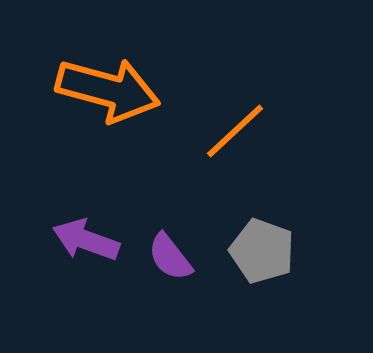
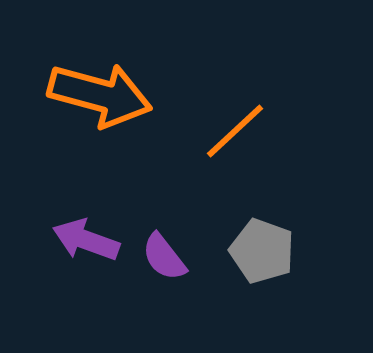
orange arrow: moved 8 px left, 5 px down
purple semicircle: moved 6 px left
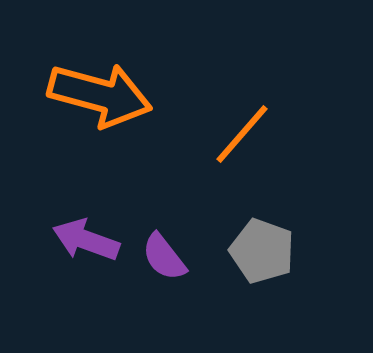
orange line: moved 7 px right, 3 px down; rotated 6 degrees counterclockwise
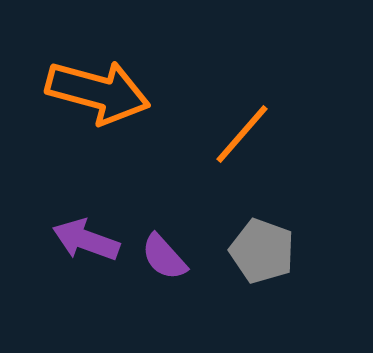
orange arrow: moved 2 px left, 3 px up
purple semicircle: rotated 4 degrees counterclockwise
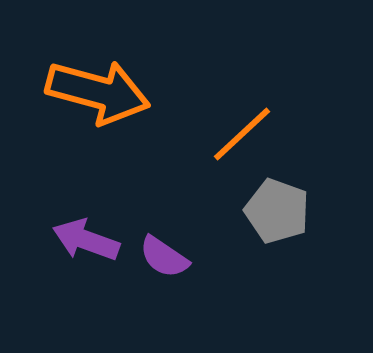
orange line: rotated 6 degrees clockwise
gray pentagon: moved 15 px right, 40 px up
purple semicircle: rotated 14 degrees counterclockwise
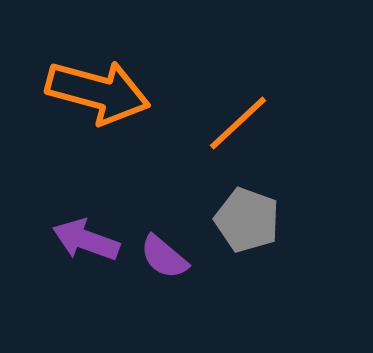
orange line: moved 4 px left, 11 px up
gray pentagon: moved 30 px left, 9 px down
purple semicircle: rotated 6 degrees clockwise
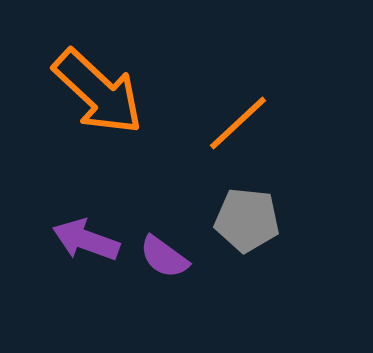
orange arrow: rotated 28 degrees clockwise
gray pentagon: rotated 14 degrees counterclockwise
purple semicircle: rotated 4 degrees counterclockwise
